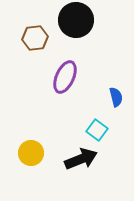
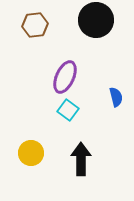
black circle: moved 20 px right
brown hexagon: moved 13 px up
cyan square: moved 29 px left, 20 px up
black arrow: rotated 68 degrees counterclockwise
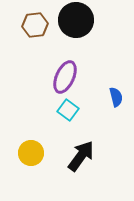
black circle: moved 20 px left
black arrow: moved 3 px up; rotated 36 degrees clockwise
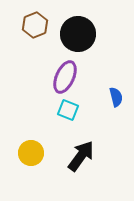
black circle: moved 2 px right, 14 px down
brown hexagon: rotated 15 degrees counterclockwise
cyan square: rotated 15 degrees counterclockwise
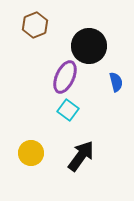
black circle: moved 11 px right, 12 px down
blue semicircle: moved 15 px up
cyan square: rotated 15 degrees clockwise
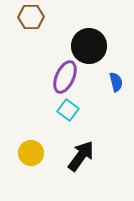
brown hexagon: moved 4 px left, 8 px up; rotated 20 degrees clockwise
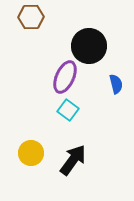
blue semicircle: moved 2 px down
black arrow: moved 8 px left, 4 px down
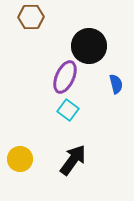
yellow circle: moved 11 px left, 6 px down
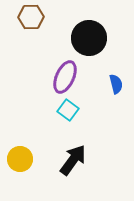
black circle: moved 8 px up
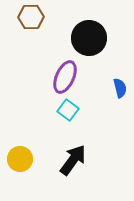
blue semicircle: moved 4 px right, 4 px down
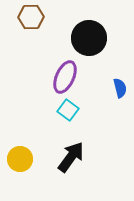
black arrow: moved 2 px left, 3 px up
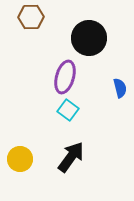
purple ellipse: rotated 8 degrees counterclockwise
